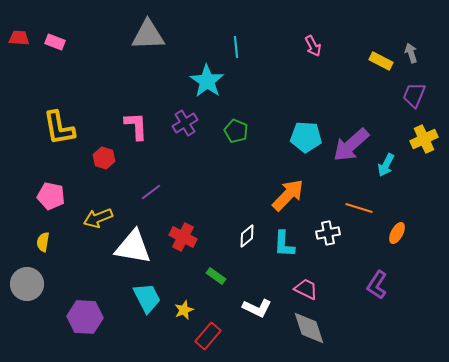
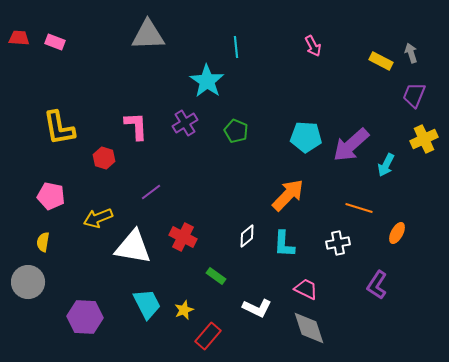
white cross: moved 10 px right, 10 px down
gray circle: moved 1 px right, 2 px up
cyan trapezoid: moved 6 px down
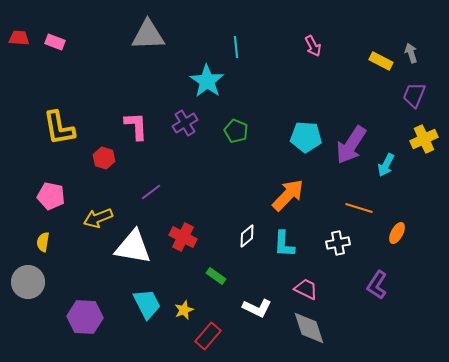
purple arrow: rotated 15 degrees counterclockwise
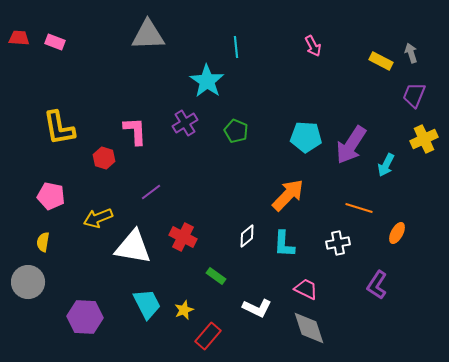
pink L-shape: moved 1 px left, 5 px down
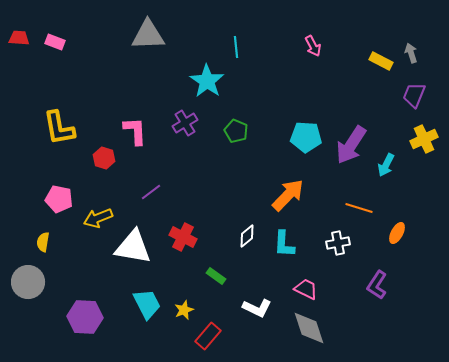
pink pentagon: moved 8 px right, 3 px down
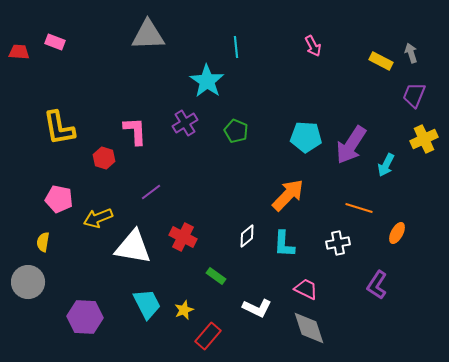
red trapezoid: moved 14 px down
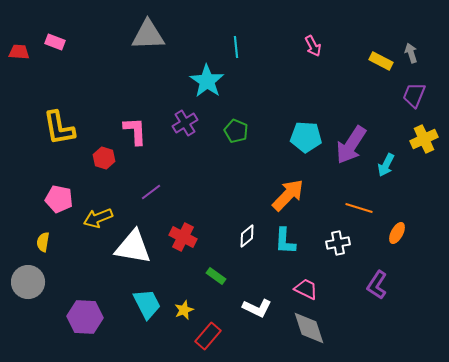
cyan L-shape: moved 1 px right, 3 px up
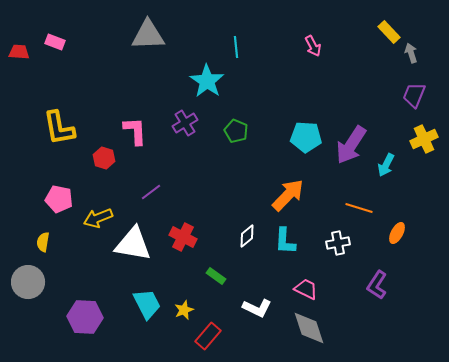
yellow rectangle: moved 8 px right, 29 px up; rotated 20 degrees clockwise
white triangle: moved 3 px up
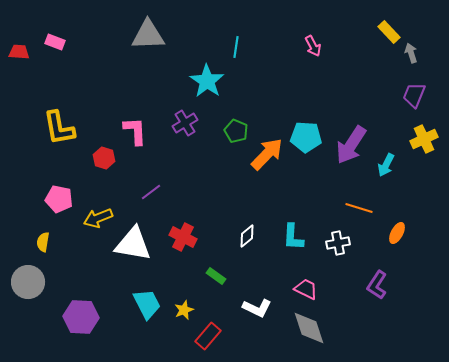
cyan line: rotated 15 degrees clockwise
orange arrow: moved 21 px left, 41 px up
cyan L-shape: moved 8 px right, 4 px up
purple hexagon: moved 4 px left
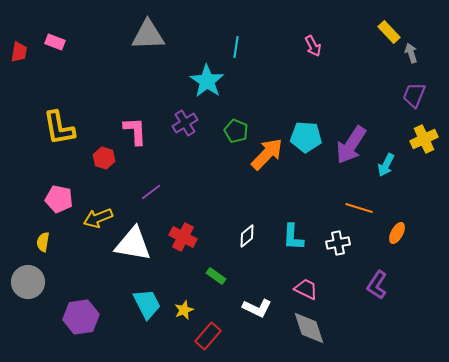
red trapezoid: rotated 95 degrees clockwise
purple hexagon: rotated 12 degrees counterclockwise
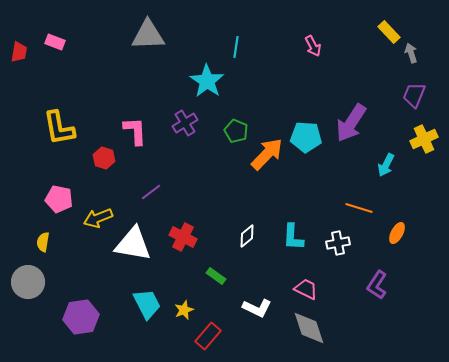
purple arrow: moved 22 px up
